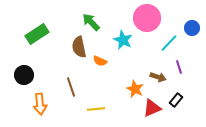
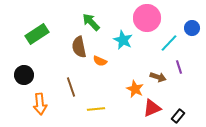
black rectangle: moved 2 px right, 16 px down
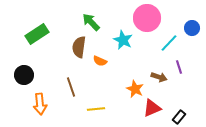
brown semicircle: rotated 20 degrees clockwise
brown arrow: moved 1 px right
black rectangle: moved 1 px right, 1 px down
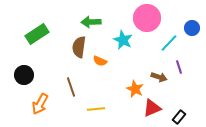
green arrow: rotated 48 degrees counterclockwise
orange arrow: rotated 35 degrees clockwise
